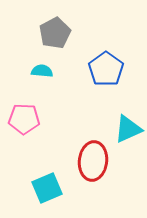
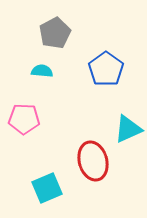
red ellipse: rotated 21 degrees counterclockwise
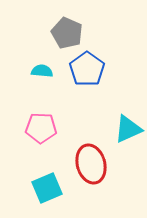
gray pentagon: moved 12 px right; rotated 20 degrees counterclockwise
blue pentagon: moved 19 px left
pink pentagon: moved 17 px right, 9 px down
red ellipse: moved 2 px left, 3 px down
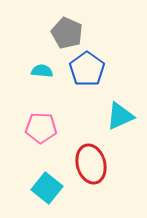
cyan triangle: moved 8 px left, 13 px up
cyan square: rotated 28 degrees counterclockwise
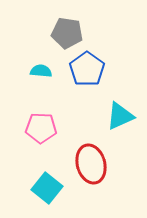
gray pentagon: rotated 16 degrees counterclockwise
cyan semicircle: moved 1 px left
